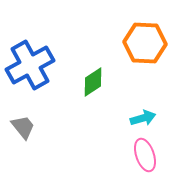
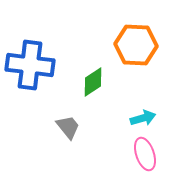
orange hexagon: moved 9 px left, 2 px down
blue cross: rotated 36 degrees clockwise
gray trapezoid: moved 45 px right
pink ellipse: moved 1 px up
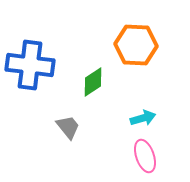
pink ellipse: moved 2 px down
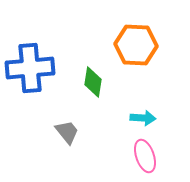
blue cross: moved 3 px down; rotated 12 degrees counterclockwise
green diamond: rotated 48 degrees counterclockwise
cyan arrow: rotated 20 degrees clockwise
gray trapezoid: moved 1 px left, 5 px down
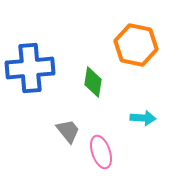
orange hexagon: rotated 9 degrees clockwise
gray trapezoid: moved 1 px right, 1 px up
pink ellipse: moved 44 px left, 4 px up
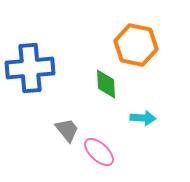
green diamond: moved 13 px right, 2 px down; rotated 12 degrees counterclockwise
gray trapezoid: moved 1 px left, 1 px up
pink ellipse: moved 2 px left; rotated 28 degrees counterclockwise
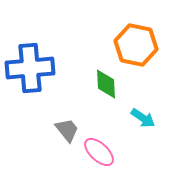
cyan arrow: rotated 30 degrees clockwise
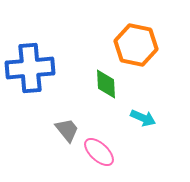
cyan arrow: rotated 10 degrees counterclockwise
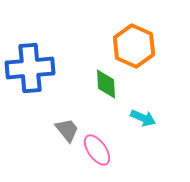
orange hexagon: moved 2 px left, 1 px down; rotated 12 degrees clockwise
pink ellipse: moved 2 px left, 2 px up; rotated 12 degrees clockwise
